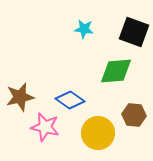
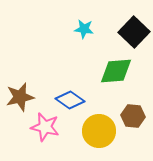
black square: rotated 24 degrees clockwise
brown hexagon: moved 1 px left, 1 px down
yellow circle: moved 1 px right, 2 px up
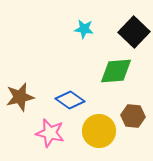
pink star: moved 5 px right, 6 px down
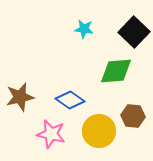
pink star: moved 1 px right, 1 px down
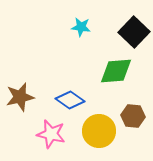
cyan star: moved 3 px left, 2 px up
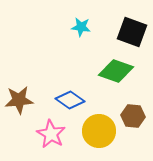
black square: moved 2 px left; rotated 24 degrees counterclockwise
green diamond: rotated 24 degrees clockwise
brown star: moved 1 px left, 3 px down; rotated 8 degrees clockwise
pink star: rotated 16 degrees clockwise
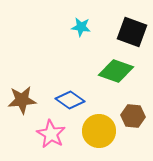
brown star: moved 3 px right
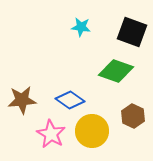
brown hexagon: rotated 20 degrees clockwise
yellow circle: moved 7 px left
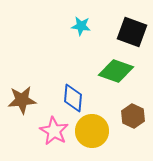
cyan star: moved 1 px up
blue diamond: moved 3 px right, 2 px up; rotated 60 degrees clockwise
pink star: moved 3 px right, 3 px up
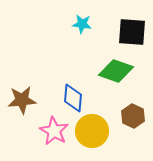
cyan star: moved 1 px right, 2 px up
black square: rotated 16 degrees counterclockwise
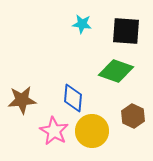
black square: moved 6 px left, 1 px up
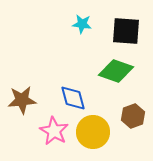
blue diamond: rotated 20 degrees counterclockwise
brown hexagon: rotated 15 degrees clockwise
yellow circle: moved 1 px right, 1 px down
